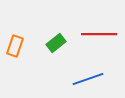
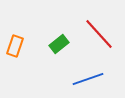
red line: rotated 48 degrees clockwise
green rectangle: moved 3 px right, 1 px down
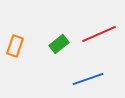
red line: rotated 72 degrees counterclockwise
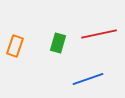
red line: rotated 12 degrees clockwise
green rectangle: moved 1 px left, 1 px up; rotated 36 degrees counterclockwise
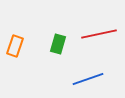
green rectangle: moved 1 px down
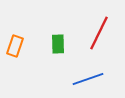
red line: moved 1 px up; rotated 52 degrees counterclockwise
green rectangle: rotated 18 degrees counterclockwise
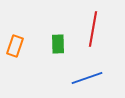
red line: moved 6 px left, 4 px up; rotated 16 degrees counterclockwise
blue line: moved 1 px left, 1 px up
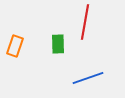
red line: moved 8 px left, 7 px up
blue line: moved 1 px right
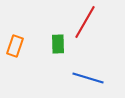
red line: rotated 20 degrees clockwise
blue line: rotated 36 degrees clockwise
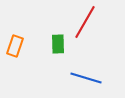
blue line: moved 2 px left
